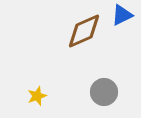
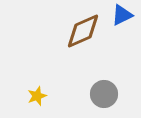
brown diamond: moved 1 px left
gray circle: moved 2 px down
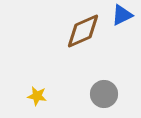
yellow star: rotated 30 degrees clockwise
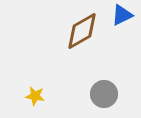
brown diamond: moved 1 px left; rotated 6 degrees counterclockwise
yellow star: moved 2 px left
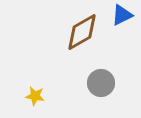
brown diamond: moved 1 px down
gray circle: moved 3 px left, 11 px up
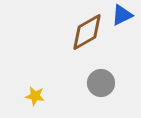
brown diamond: moved 5 px right
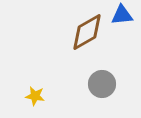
blue triangle: rotated 20 degrees clockwise
gray circle: moved 1 px right, 1 px down
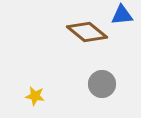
brown diamond: rotated 69 degrees clockwise
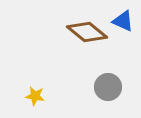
blue triangle: moved 1 px right, 6 px down; rotated 30 degrees clockwise
gray circle: moved 6 px right, 3 px down
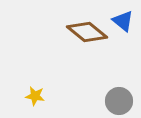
blue triangle: rotated 15 degrees clockwise
gray circle: moved 11 px right, 14 px down
